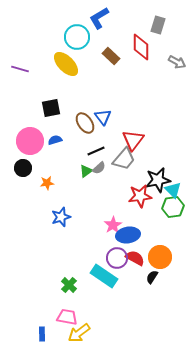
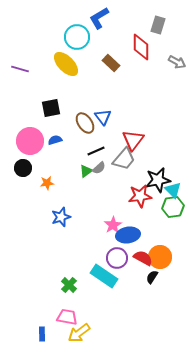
brown rectangle: moved 7 px down
red semicircle: moved 8 px right
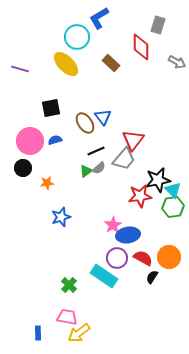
orange circle: moved 9 px right
blue rectangle: moved 4 px left, 1 px up
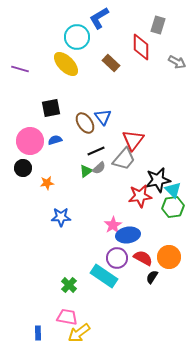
blue star: rotated 18 degrees clockwise
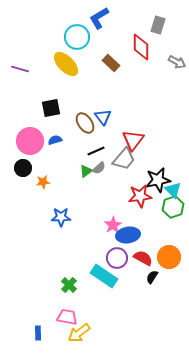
orange star: moved 4 px left, 1 px up
green hexagon: rotated 10 degrees counterclockwise
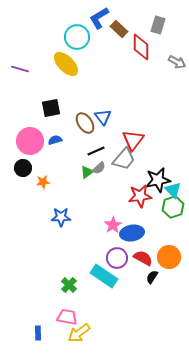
brown rectangle: moved 8 px right, 34 px up
green triangle: moved 1 px right, 1 px down
blue ellipse: moved 4 px right, 2 px up
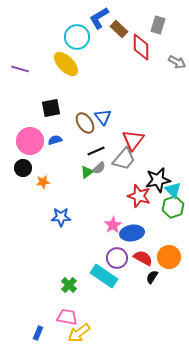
red star: moved 1 px left; rotated 25 degrees clockwise
blue rectangle: rotated 24 degrees clockwise
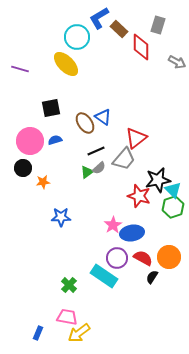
blue triangle: rotated 18 degrees counterclockwise
red triangle: moved 3 px right, 2 px up; rotated 15 degrees clockwise
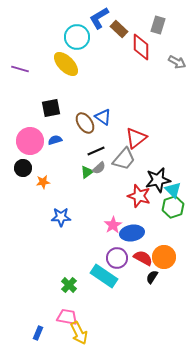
orange circle: moved 5 px left
yellow arrow: rotated 80 degrees counterclockwise
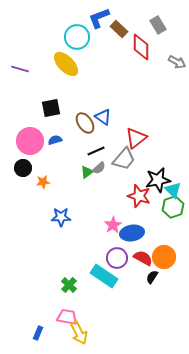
blue L-shape: rotated 10 degrees clockwise
gray rectangle: rotated 48 degrees counterclockwise
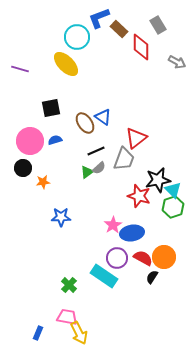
gray trapezoid: rotated 20 degrees counterclockwise
